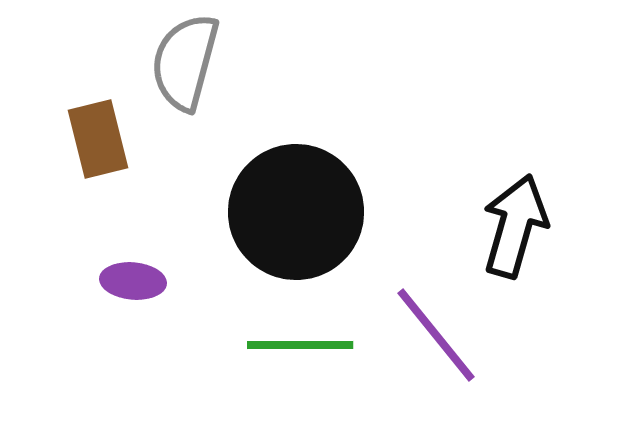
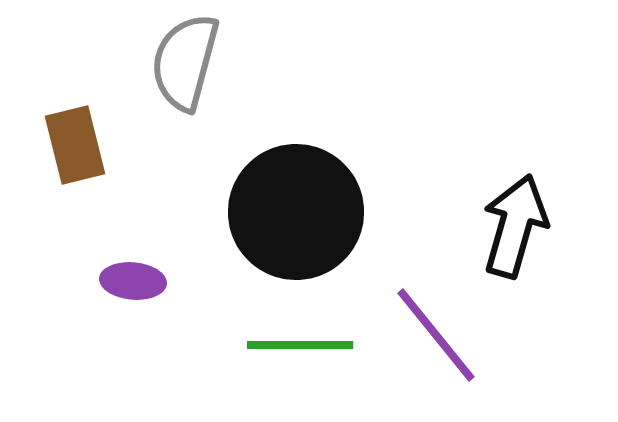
brown rectangle: moved 23 px left, 6 px down
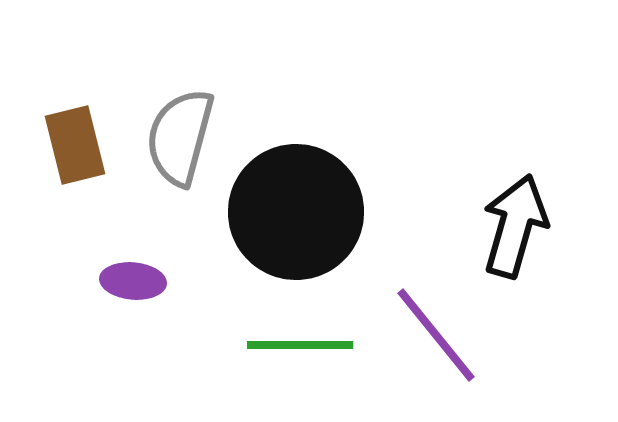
gray semicircle: moved 5 px left, 75 px down
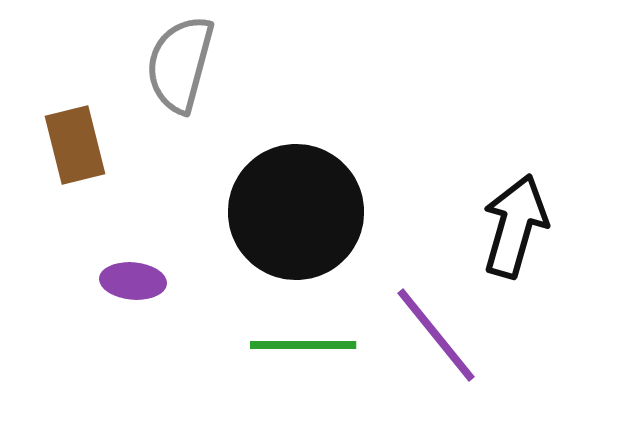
gray semicircle: moved 73 px up
green line: moved 3 px right
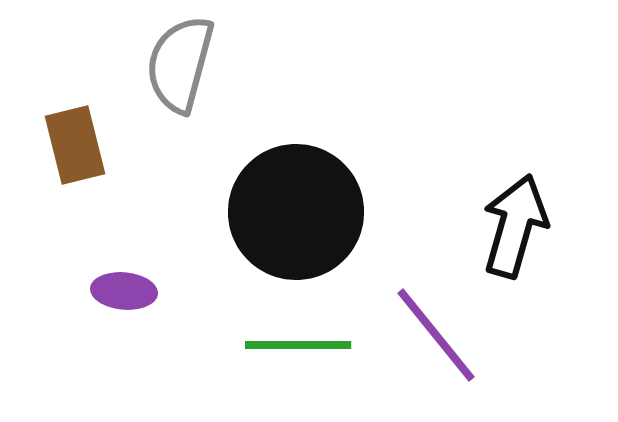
purple ellipse: moved 9 px left, 10 px down
green line: moved 5 px left
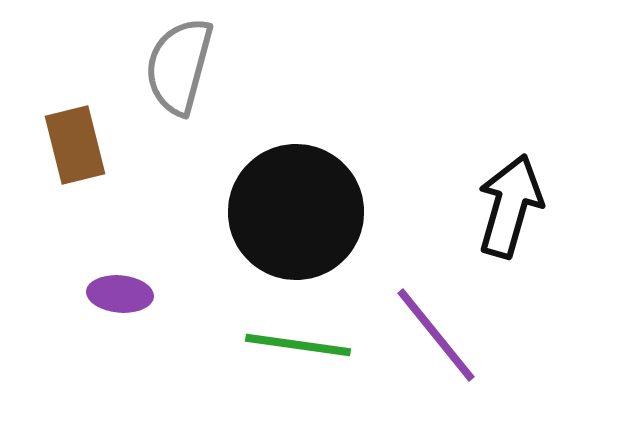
gray semicircle: moved 1 px left, 2 px down
black arrow: moved 5 px left, 20 px up
purple ellipse: moved 4 px left, 3 px down
green line: rotated 8 degrees clockwise
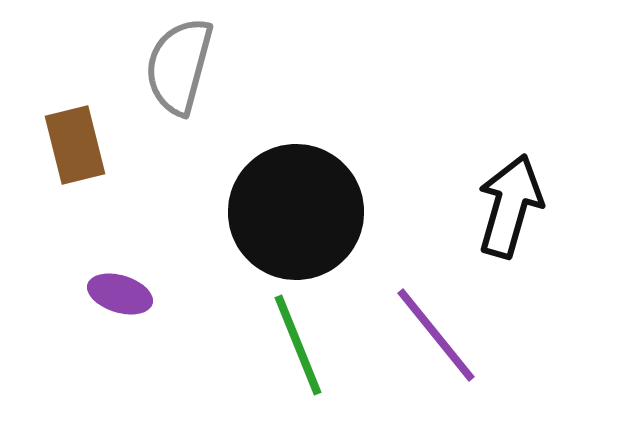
purple ellipse: rotated 12 degrees clockwise
green line: rotated 60 degrees clockwise
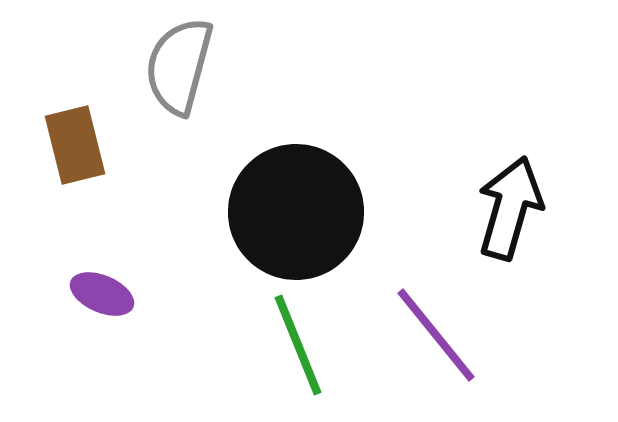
black arrow: moved 2 px down
purple ellipse: moved 18 px left; rotated 6 degrees clockwise
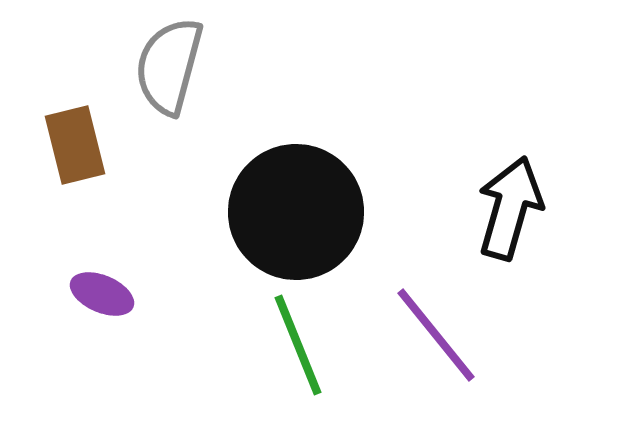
gray semicircle: moved 10 px left
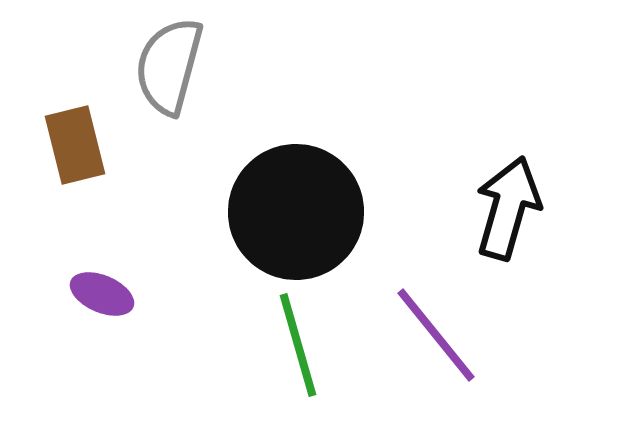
black arrow: moved 2 px left
green line: rotated 6 degrees clockwise
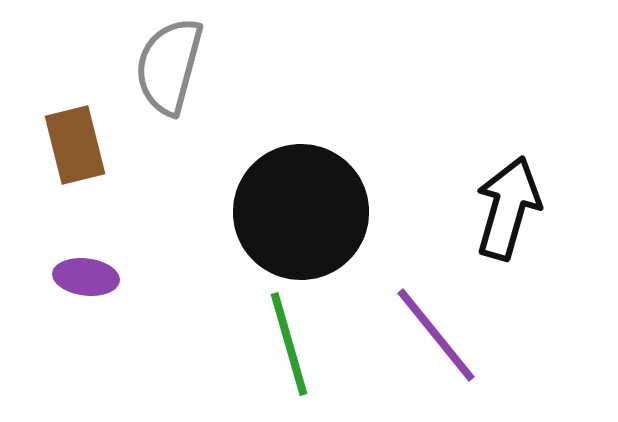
black circle: moved 5 px right
purple ellipse: moved 16 px left, 17 px up; rotated 16 degrees counterclockwise
green line: moved 9 px left, 1 px up
